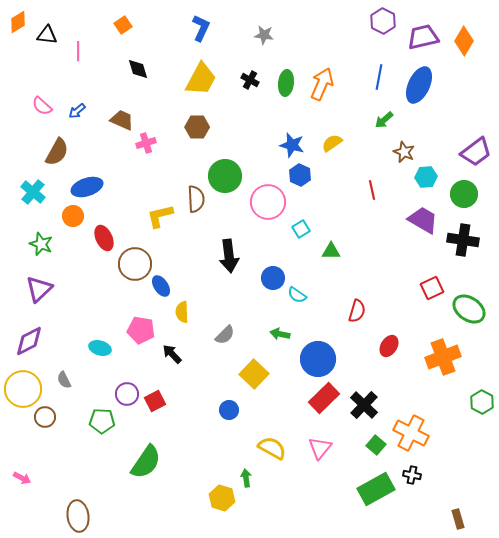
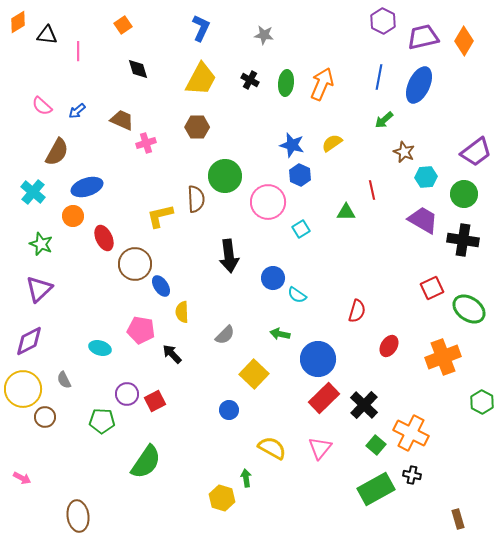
green triangle at (331, 251): moved 15 px right, 39 px up
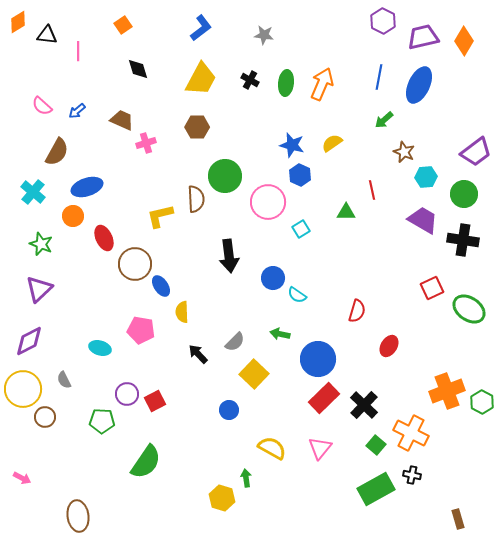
blue L-shape at (201, 28): rotated 28 degrees clockwise
gray semicircle at (225, 335): moved 10 px right, 7 px down
black arrow at (172, 354): moved 26 px right
orange cross at (443, 357): moved 4 px right, 34 px down
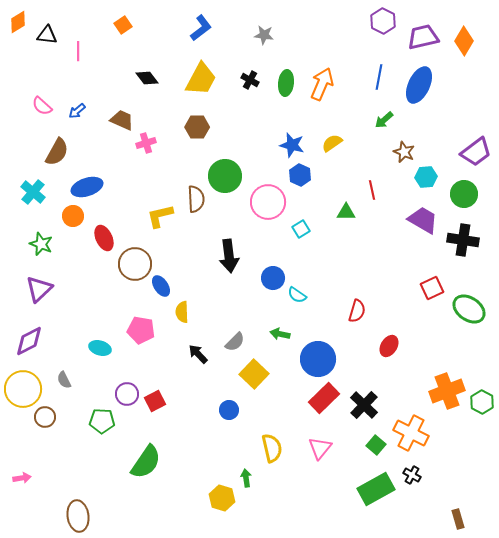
black diamond at (138, 69): moved 9 px right, 9 px down; rotated 20 degrees counterclockwise
yellow semicircle at (272, 448): rotated 48 degrees clockwise
black cross at (412, 475): rotated 18 degrees clockwise
pink arrow at (22, 478): rotated 36 degrees counterclockwise
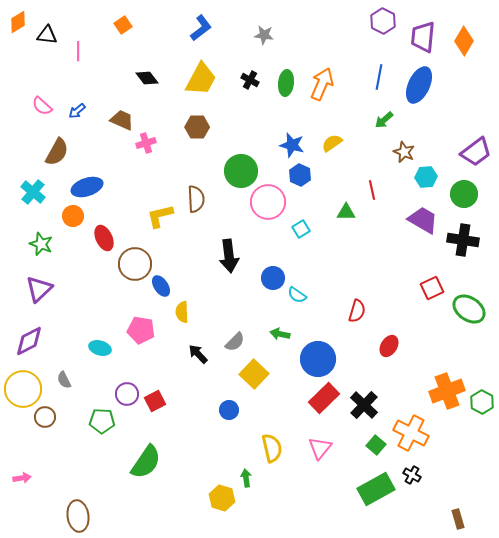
purple trapezoid at (423, 37): rotated 72 degrees counterclockwise
green circle at (225, 176): moved 16 px right, 5 px up
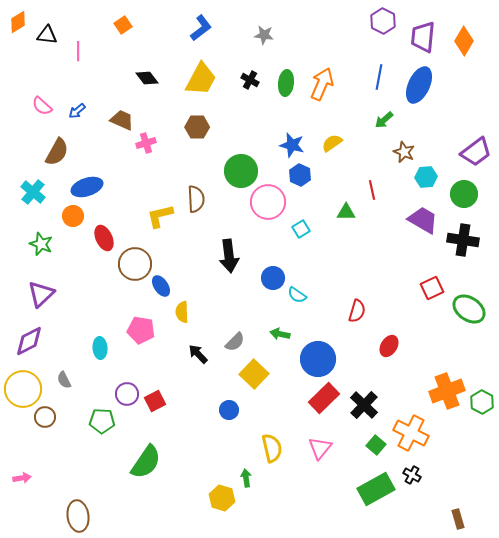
purple triangle at (39, 289): moved 2 px right, 5 px down
cyan ellipse at (100, 348): rotated 70 degrees clockwise
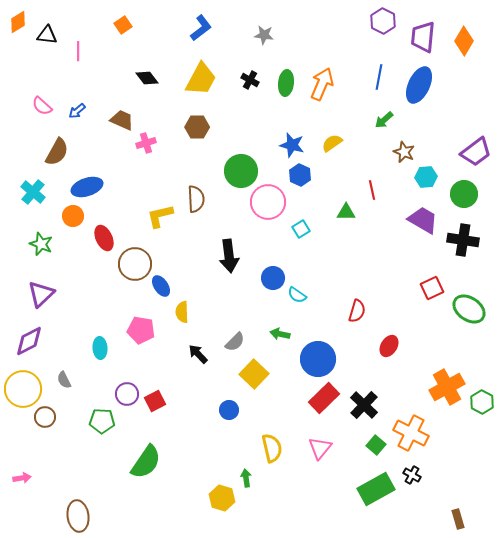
orange cross at (447, 391): moved 4 px up; rotated 8 degrees counterclockwise
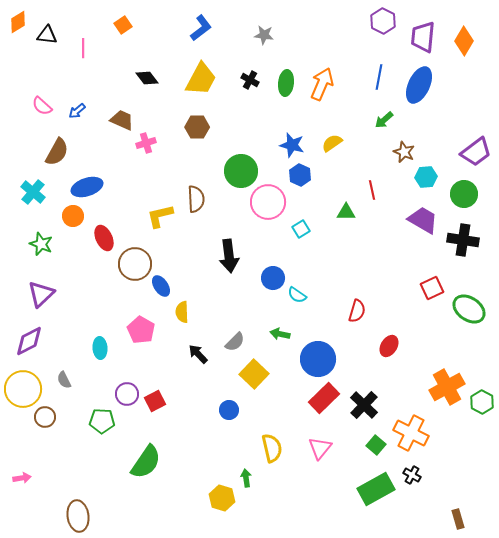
pink line at (78, 51): moved 5 px right, 3 px up
pink pentagon at (141, 330): rotated 20 degrees clockwise
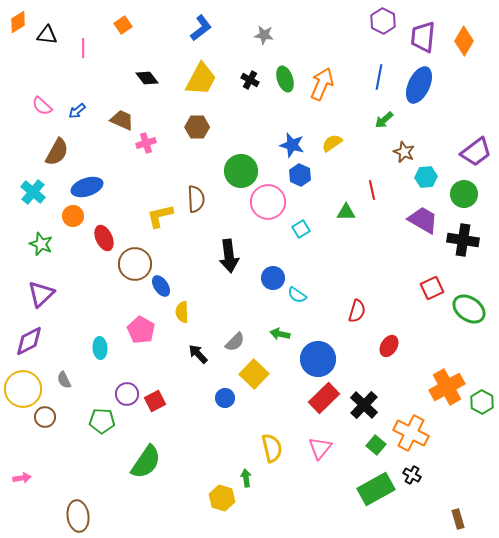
green ellipse at (286, 83): moved 1 px left, 4 px up; rotated 25 degrees counterclockwise
blue circle at (229, 410): moved 4 px left, 12 px up
